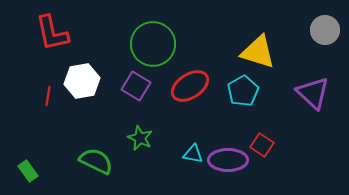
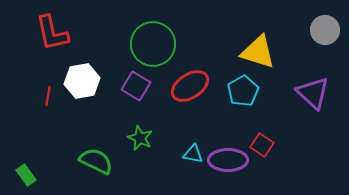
green rectangle: moved 2 px left, 4 px down
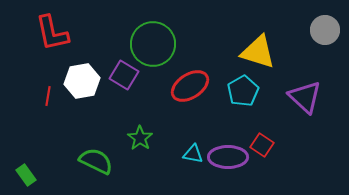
purple square: moved 12 px left, 11 px up
purple triangle: moved 8 px left, 4 px down
green star: rotated 10 degrees clockwise
purple ellipse: moved 3 px up
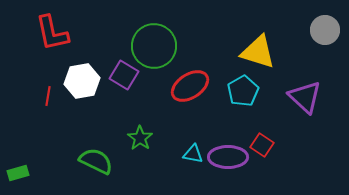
green circle: moved 1 px right, 2 px down
green rectangle: moved 8 px left, 2 px up; rotated 70 degrees counterclockwise
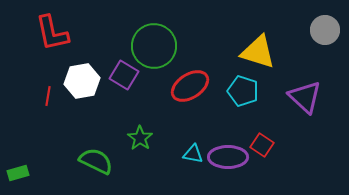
cyan pentagon: rotated 24 degrees counterclockwise
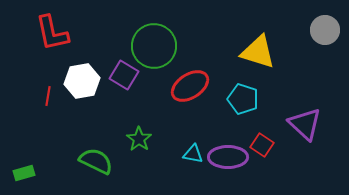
cyan pentagon: moved 8 px down
purple triangle: moved 27 px down
green star: moved 1 px left, 1 px down
green rectangle: moved 6 px right
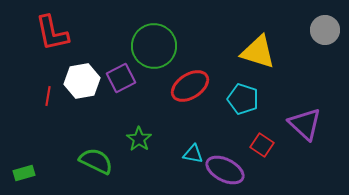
purple square: moved 3 px left, 3 px down; rotated 32 degrees clockwise
purple ellipse: moved 3 px left, 13 px down; rotated 27 degrees clockwise
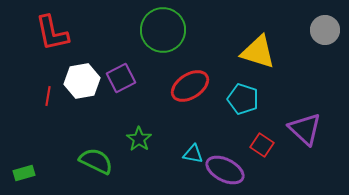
green circle: moved 9 px right, 16 px up
purple triangle: moved 5 px down
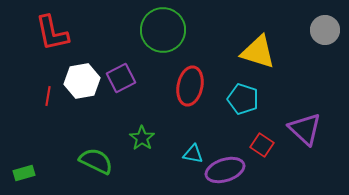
red ellipse: rotated 45 degrees counterclockwise
green star: moved 3 px right, 1 px up
purple ellipse: rotated 45 degrees counterclockwise
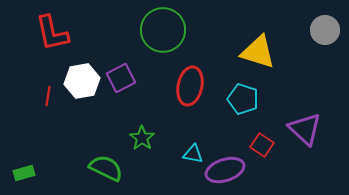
green semicircle: moved 10 px right, 7 px down
